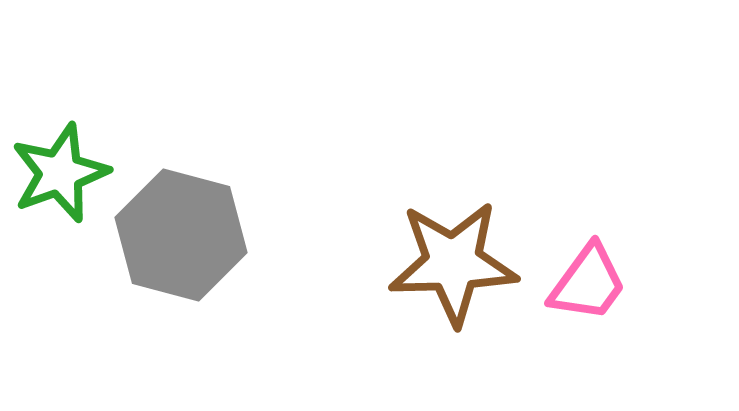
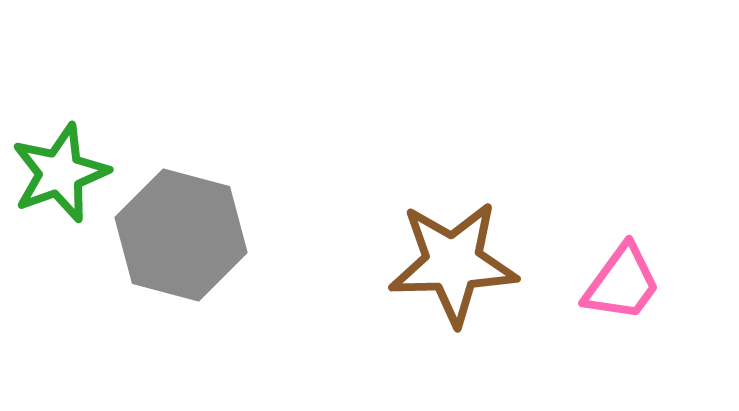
pink trapezoid: moved 34 px right
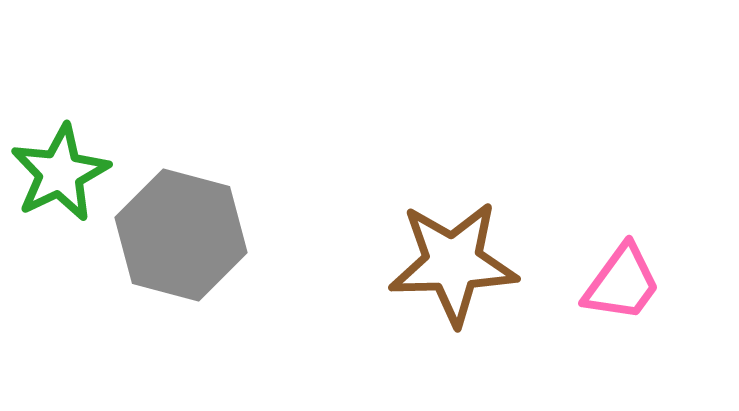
green star: rotated 6 degrees counterclockwise
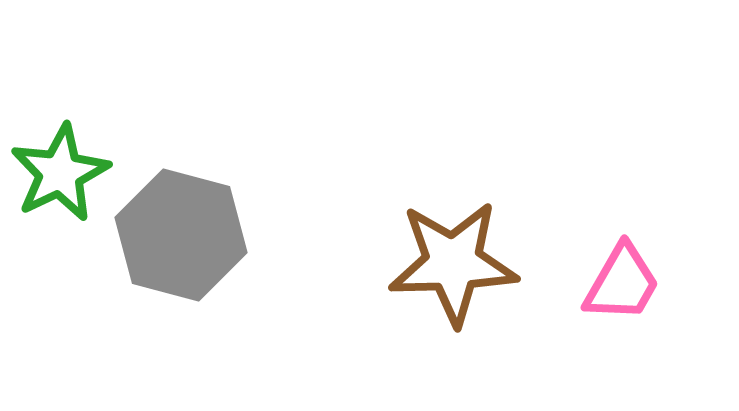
pink trapezoid: rotated 6 degrees counterclockwise
